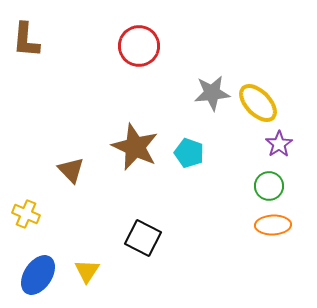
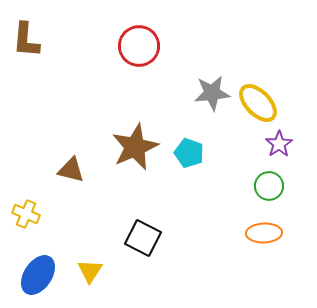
brown star: rotated 24 degrees clockwise
brown triangle: rotated 32 degrees counterclockwise
orange ellipse: moved 9 px left, 8 px down
yellow triangle: moved 3 px right
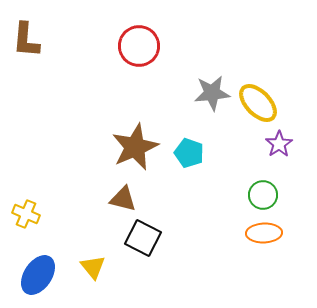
brown triangle: moved 52 px right, 29 px down
green circle: moved 6 px left, 9 px down
yellow triangle: moved 3 px right, 4 px up; rotated 12 degrees counterclockwise
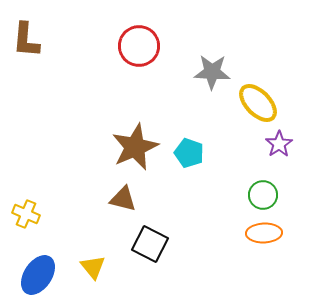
gray star: moved 21 px up; rotated 9 degrees clockwise
black square: moved 7 px right, 6 px down
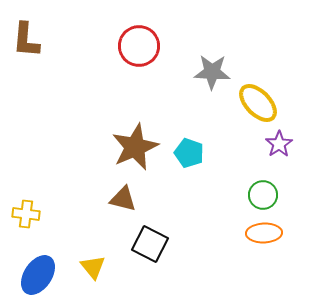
yellow cross: rotated 16 degrees counterclockwise
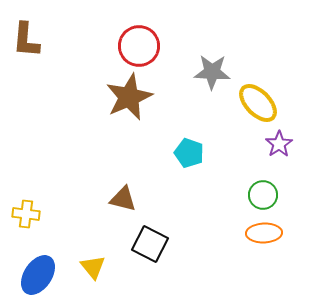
brown star: moved 6 px left, 50 px up
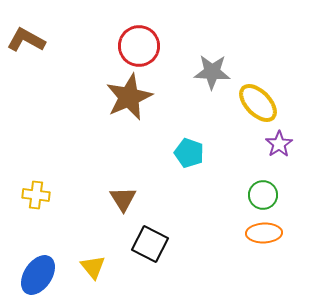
brown L-shape: rotated 114 degrees clockwise
brown triangle: rotated 44 degrees clockwise
yellow cross: moved 10 px right, 19 px up
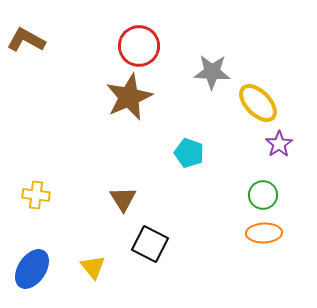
blue ellipse: moved 6 px left, 6 px up
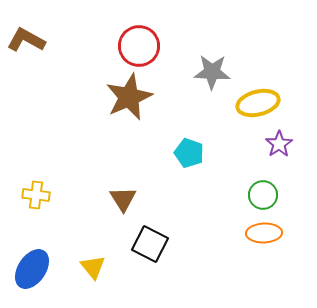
yellow ellipse: rotated 60 degrees counterclockwise
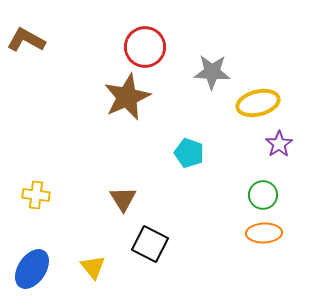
red circle: moved 6 px right, 1 px down
brown star: moved 2 px left
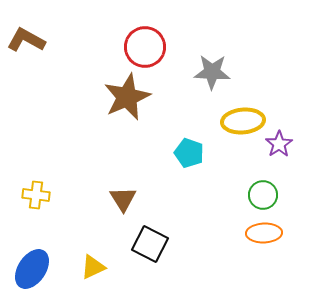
yellow ellipse: moved 15 px left, 18 px down; rotated 9 degrees clockwise
yellow triangle: rotated 44 degrees clockwise
